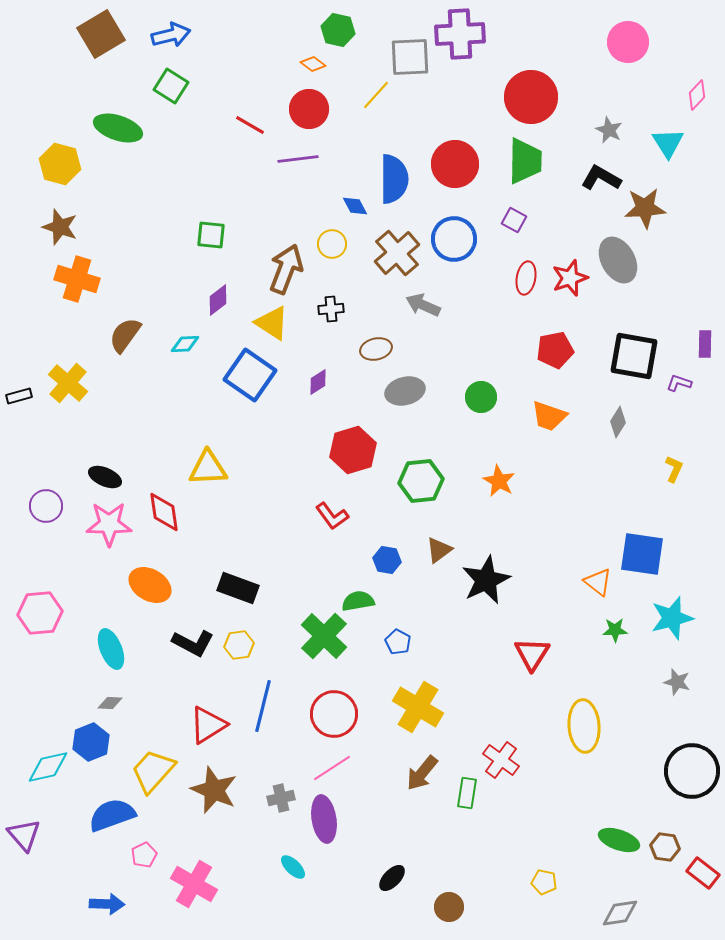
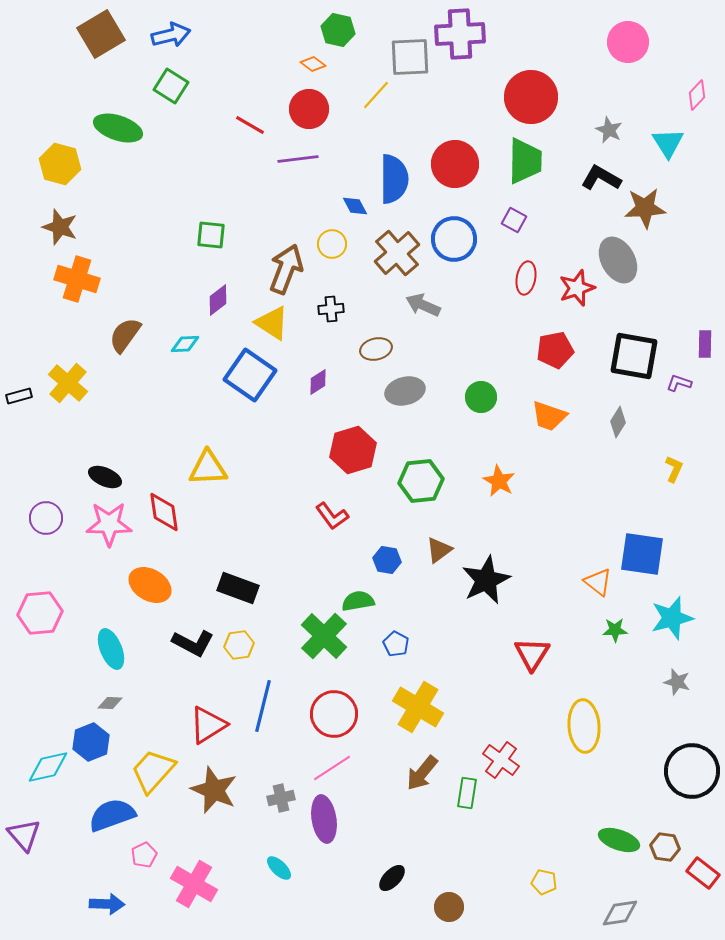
red star at (570, 278): moved 7 px right, 10 px down
purple circle at (46, 506): moved 12 px down
blue pentagon at (398, 642): moved 2 px left, 2 px down
cyan ellipse at (293, 867): moved 14 px left, 1 px down
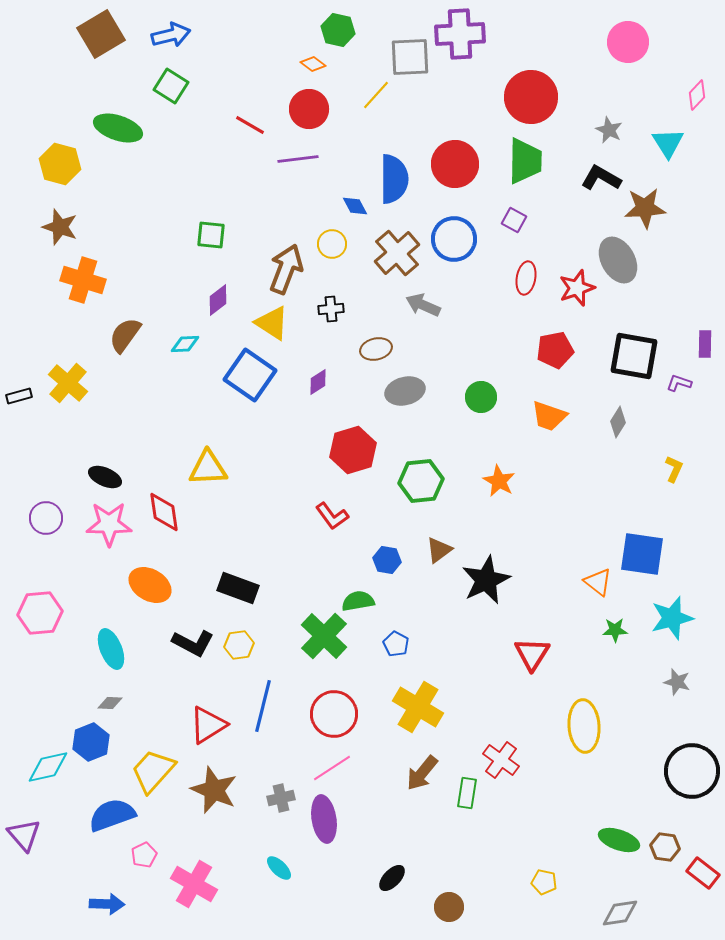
orange cross at (77, 279): moved 6 px right, 1 px down
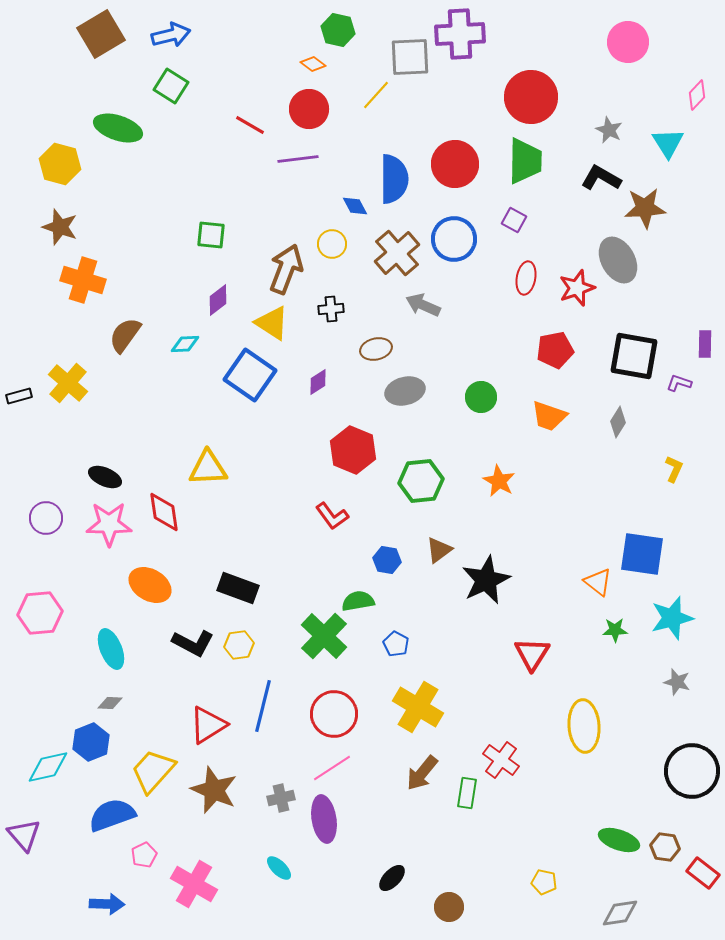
red hexagon at (353, 450): rotated 21 degrees counterclockwise
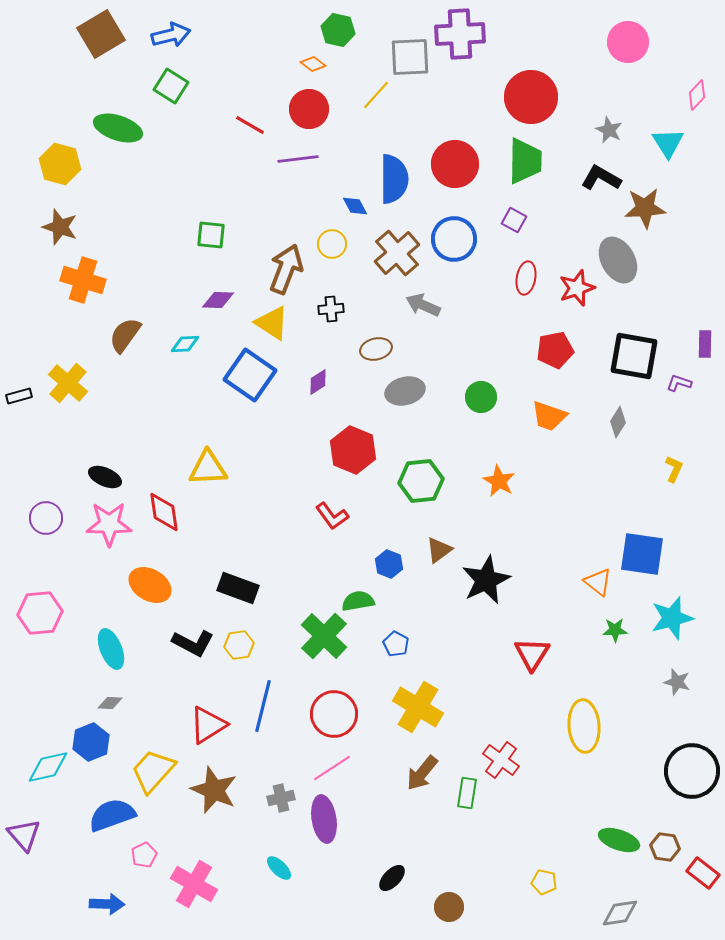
purple diamond at (218, 300): rotated 40 degrees clockwise
blue hexagon at (387, 560): moved 2 px right, 4 px down; rotated 12 degrees clockwise
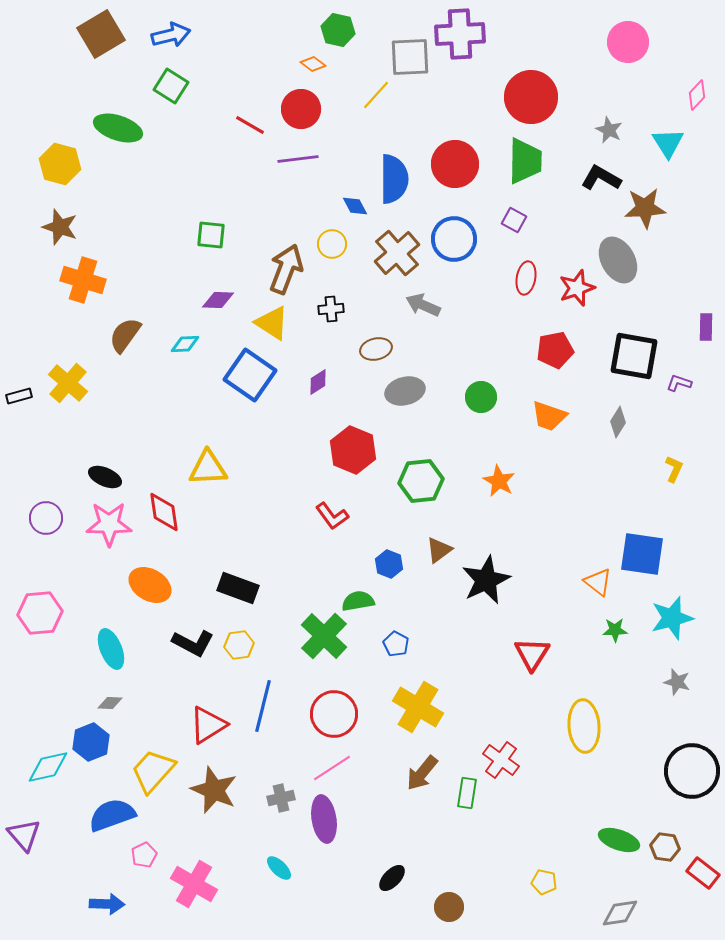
red circle at (309, 109): moved 8 px left
purple rectangle at (705, 344): moved 1 px right, 17 px up
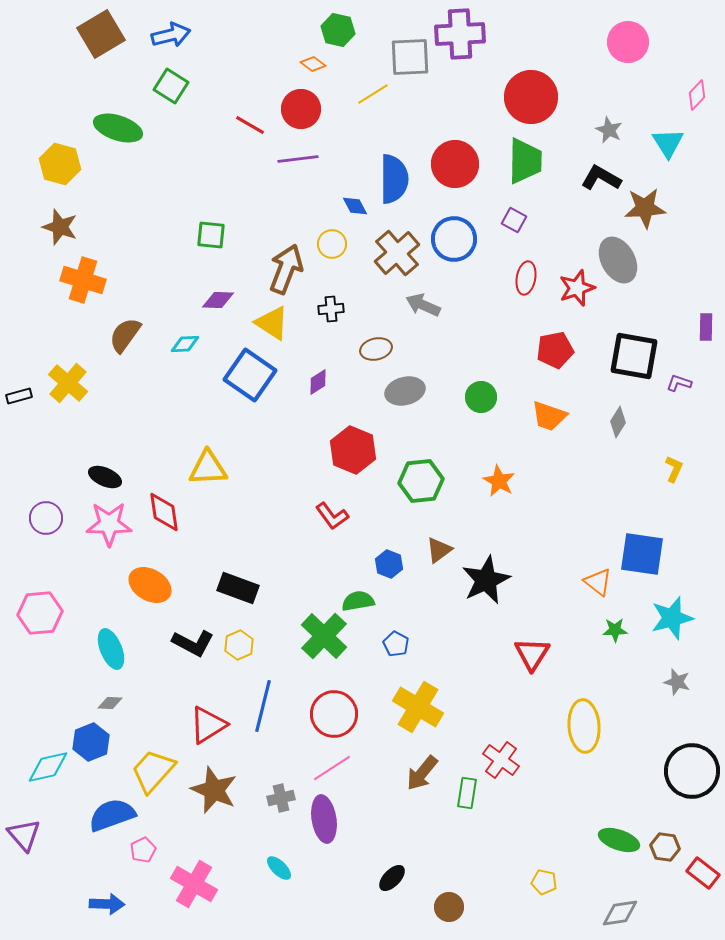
yellow line at (376, 95): moved 3 px left, 1 px up; rotated 16 degrees clockwise
yellow hexagon at (239, 645): rotated 16 degrees counterclockwise
pink pentagon at (144, 855): moved 1 px left, 5 px up
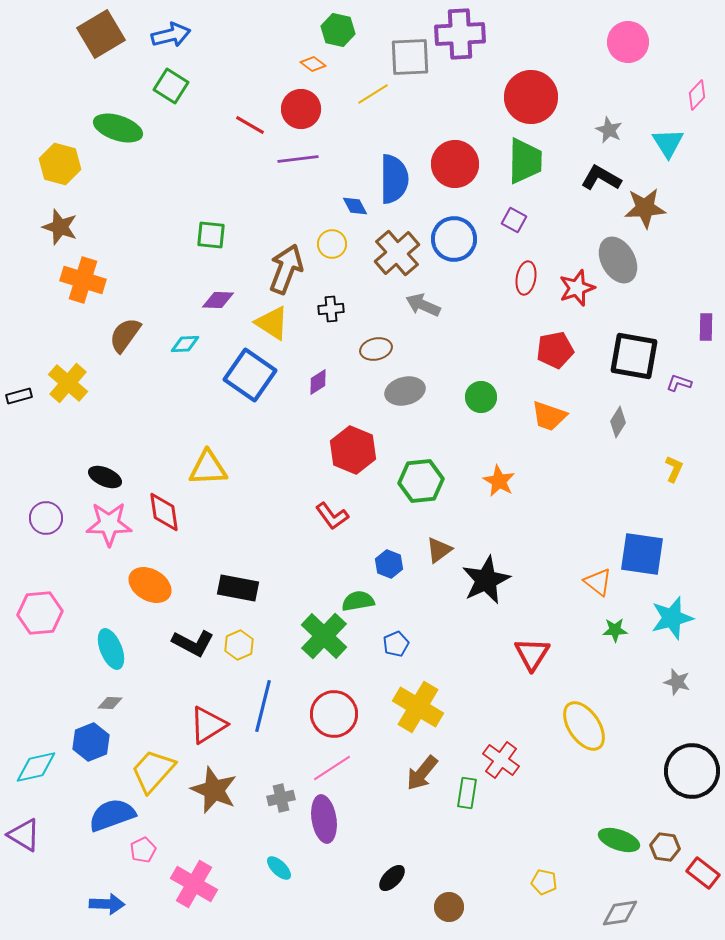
black rectangle at (238, 588): rotated 9 degrees counterclockwise
blue pentagon at (396, 644): rotated 20 degrees clockwise
yellow ellipse at (584, 726): rotated 30 degrees counterclockwise
cyan diamond at (48, 767): moved 12 px left
purple triangle at (24, 835): rotated 18 degrees counterclockwise
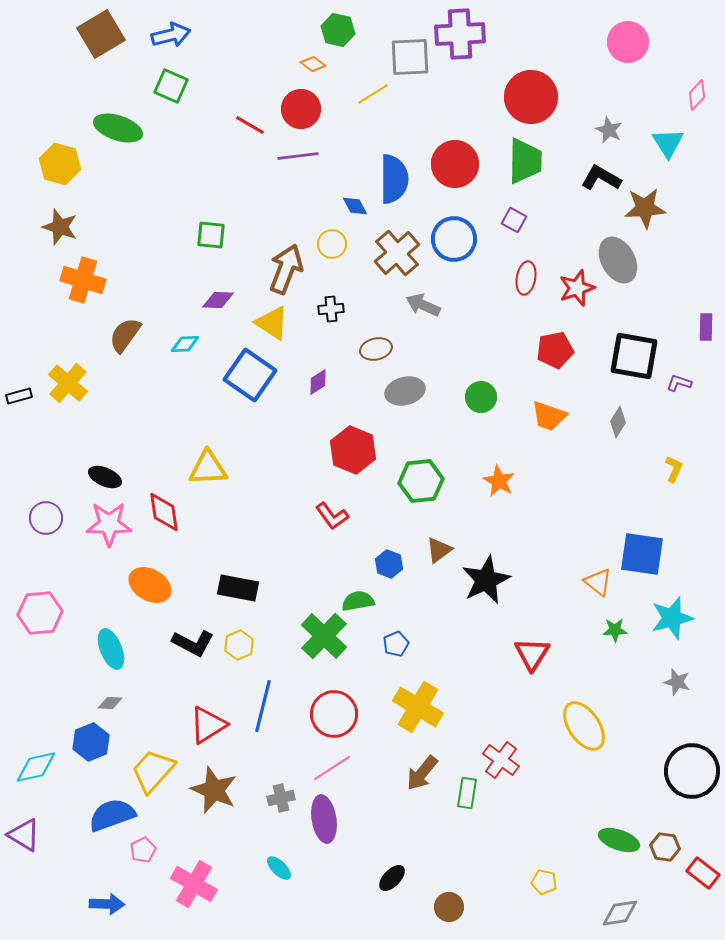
green square at (171, 86): rotated 8 degrees counterclockwise
purple line at (298, 159): moved 3 px up
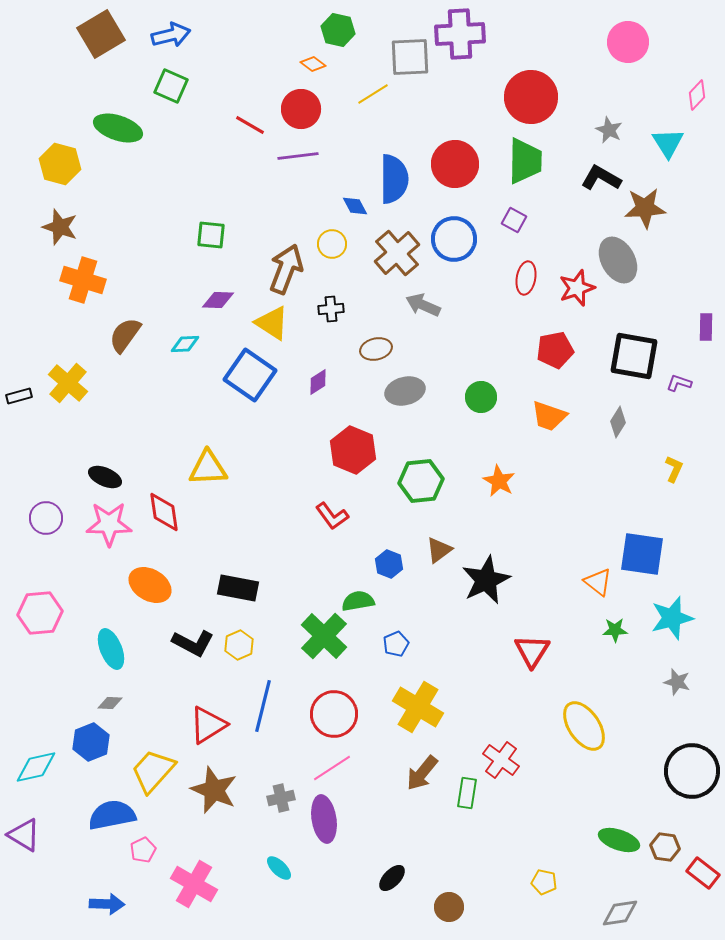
red triangle at (532, 654): moved 3 px up
blue semicircle at (112, 815): rotated 9 degrees clockwise
